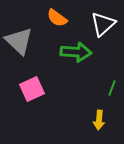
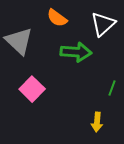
pink square: rotated 20 degrees counterclockwise
yellow arrow: moved 2 px left, 2 px down
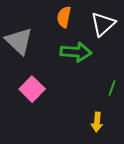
orange semicircle: moved 7 px right, 1 px up; rotated 65 degrees clockwise
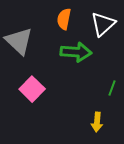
orange semicircle: moved 2 px down
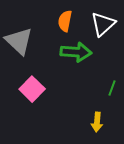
orange semicircle: moved 1 px right, 2 px down
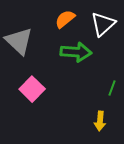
orange semicircle: moved 2 px up; rotated 40 degrees clockwise
yellow arrow: moved 3 px right, 1 px up
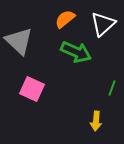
green arrow: rotated 20 degrees clockwise
pink square: rotated 20 degrees counterclockwise
yellow arrow: moved 4 px left
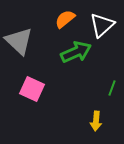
white triangle: moved 1 px left, 1 px down
green arrow: rotated 48 degrees counterclockwise
